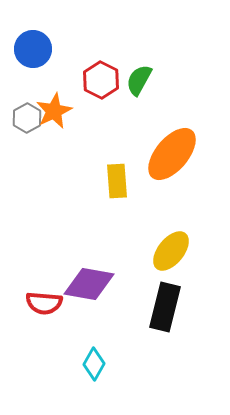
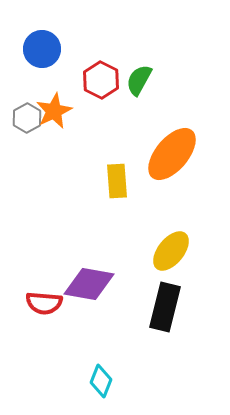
blue circle: moved 9 px right
cyan diamond: moved 7 px right, 17 px down; rotated 8 degrees counterclockwise
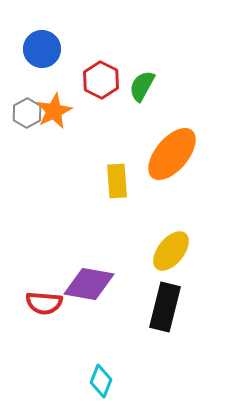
green semicircle: moved 3 px right, 6 px down
gray hexagon: moved 5 px up
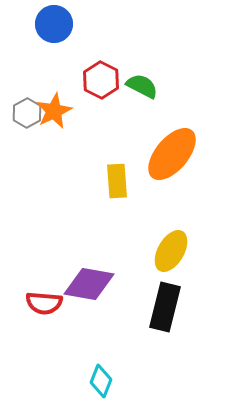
blue circle: moved 12 px right, 25 px up
green semicircle: rotated 88 degrees clockwise
yellow ellipse: rotated 9 degrees counterclockwise
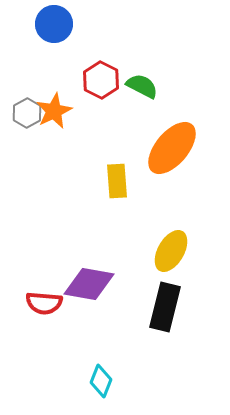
orange ellipse: moved 6 px up
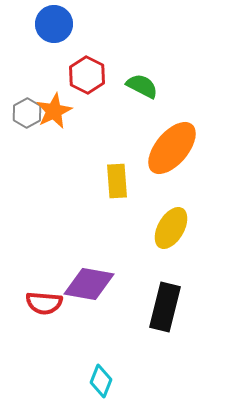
red hexagon: moved 14 px left, 5 px up
yellow ellipse: moved 23 px up
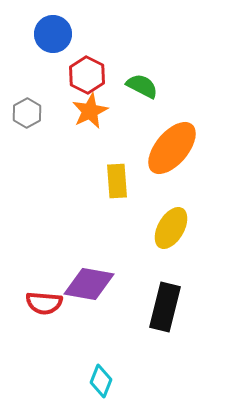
blue circle: moved 1 px left, 10 px down
orange star: moved 36 px right
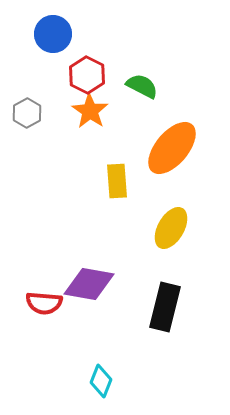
orange star: rotated 12 degrees counterclockwise
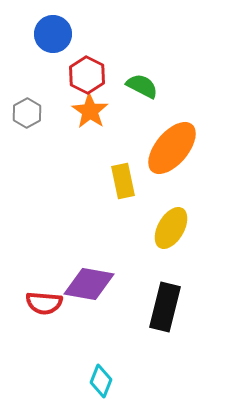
yellow rectangle: moved 6 px right; rotated 8 degrees counterclockwise
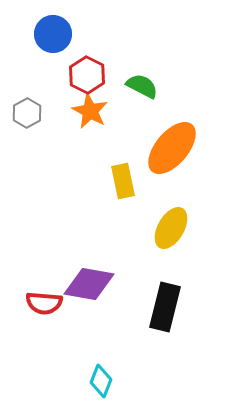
orange star: rotated 6 degrees counterclockwise
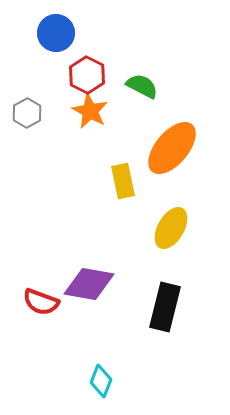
blue circle: moved 3 px right, 1 px up
red semicircle: moved 3 px left, 1 px up; rotated 15 degrees clockwise
